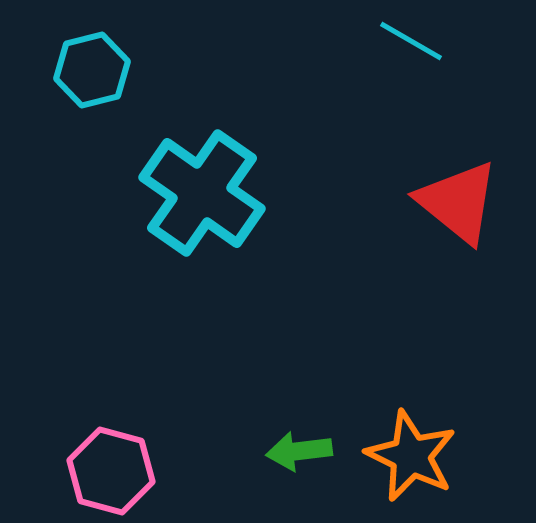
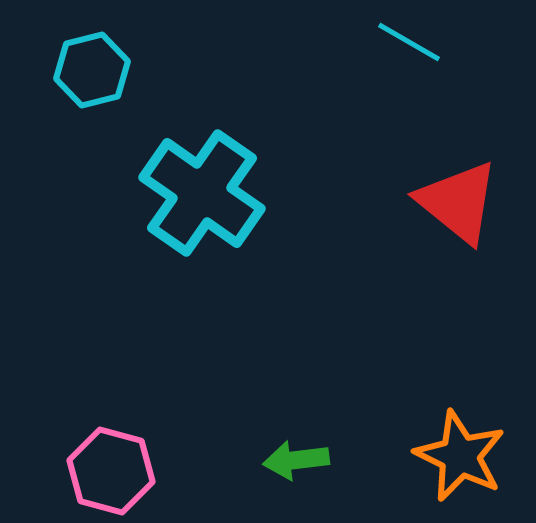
cyan line: moved 2 px left, 1 px down
green arrow: moved 3 px left, 9 px down
orange star: moved 49 px right
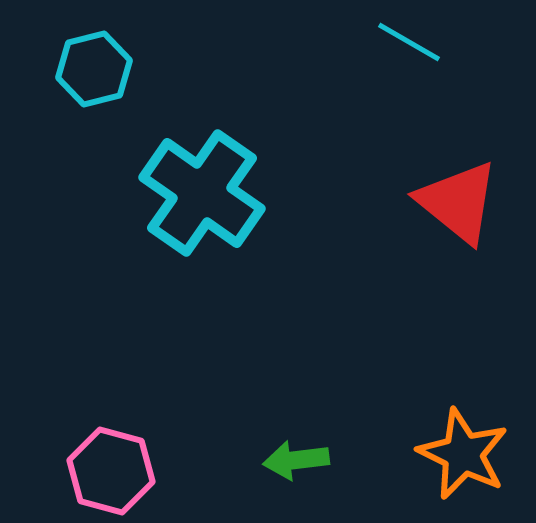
cyan hexagon: moved 2 px right, 1 px up
orange star: moved 3 px right, 2 px up
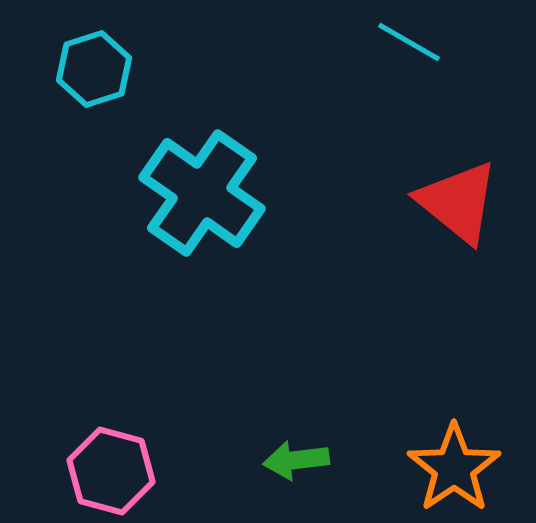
cyan hexagon: rotated 4 degrees counterclockwise
orange star: moved 9 px left, 14 px down; rotated 12 degrees clockwise
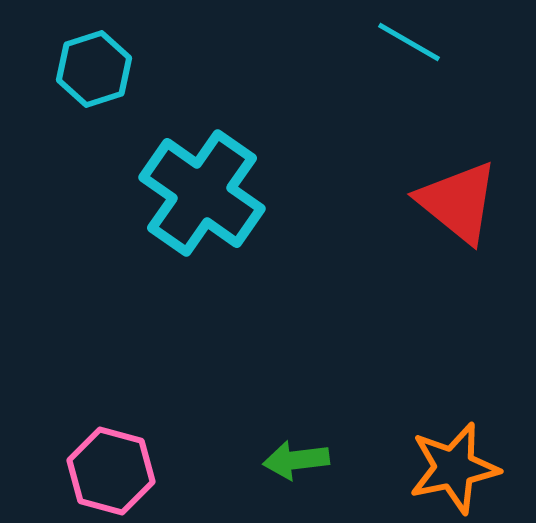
orange star: rotated 22 degrees clockwise
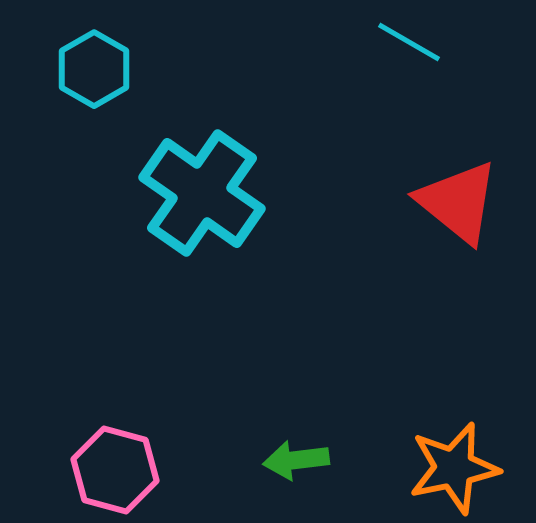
cyan hexagon: rotated 12 degrees counterclockwise
pink hexagon: moved 4 px right, 1 px up
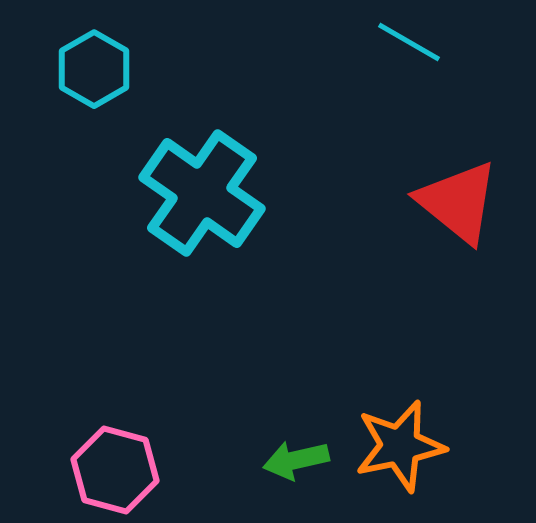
green arrow: rotated 6 degrees counterclockwise
orange star: moved 54 px left, 22 px up
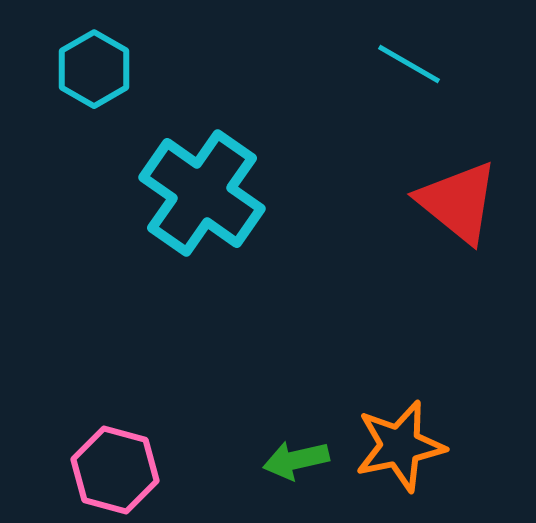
cyan line: moved 22 px down
